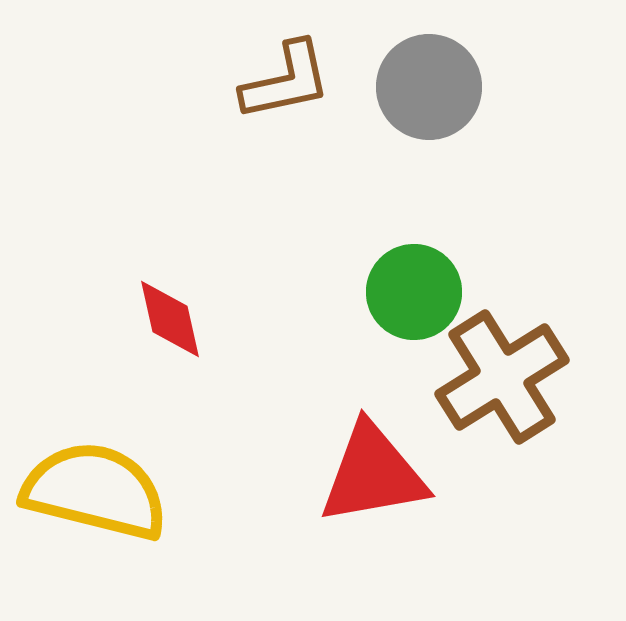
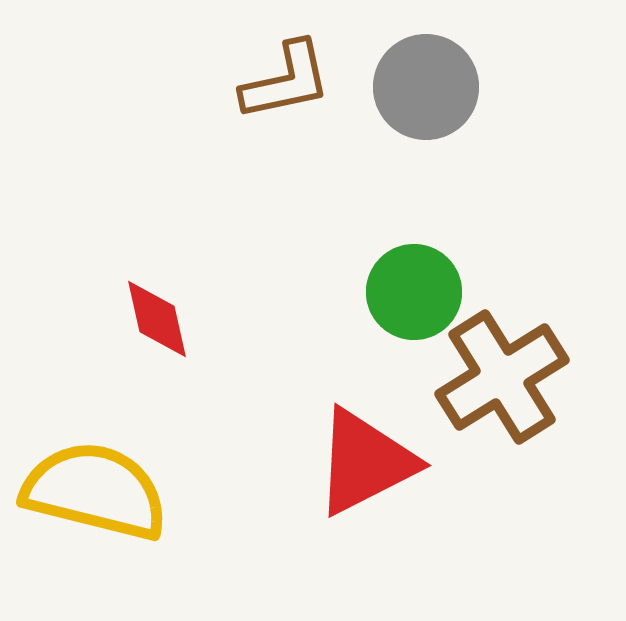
gray circle: moved 3 px left
red diamond: moved 13 px left
red triangle: moved 8 px left, 12 px up; rotated 17 degrees counterclockwise
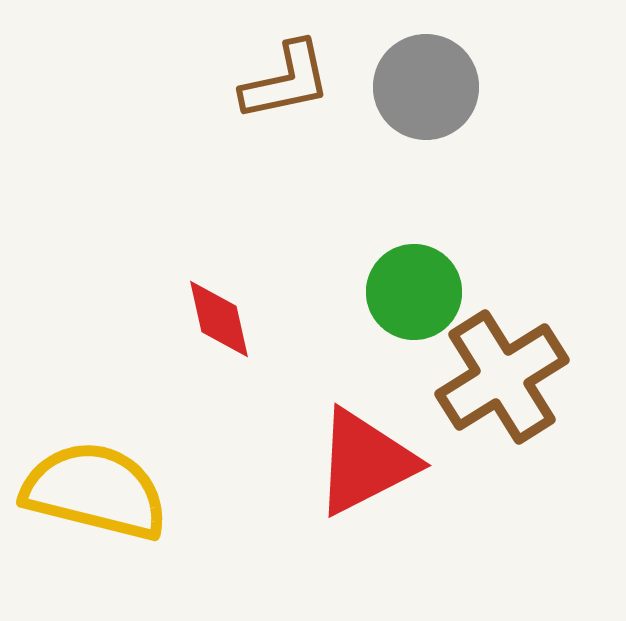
red diamond: moved 62 px right
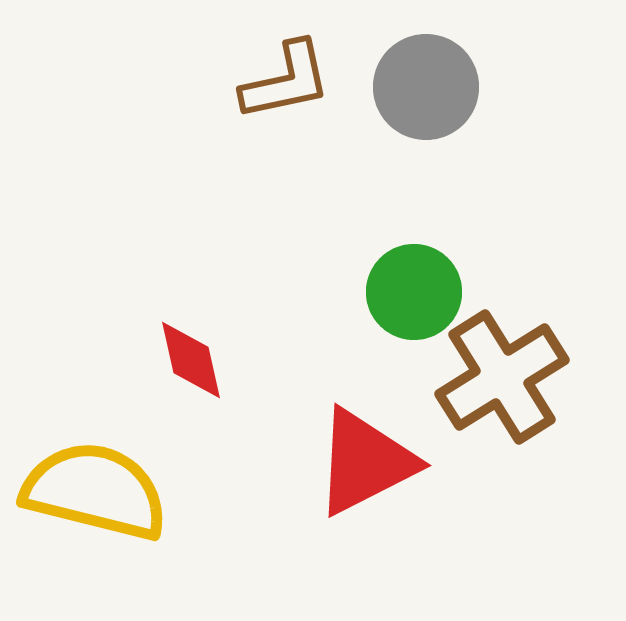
red diamond: moved 28 px left, 41 px down
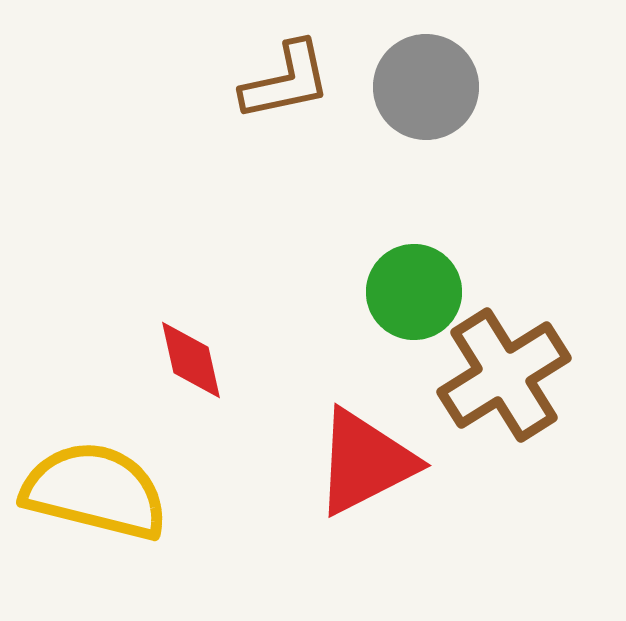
brown cross: moved 2 px right, 2 px up
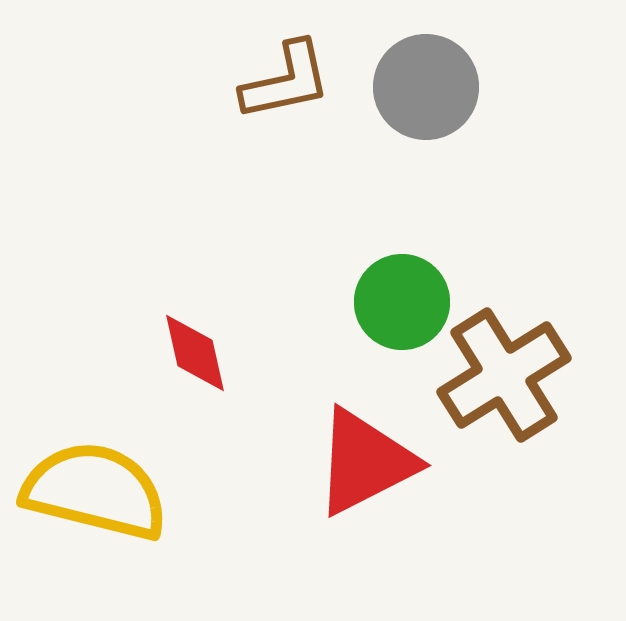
green circle: moved 12 px left, 10 px down
red diamond: moved 4 px right, 7 px up
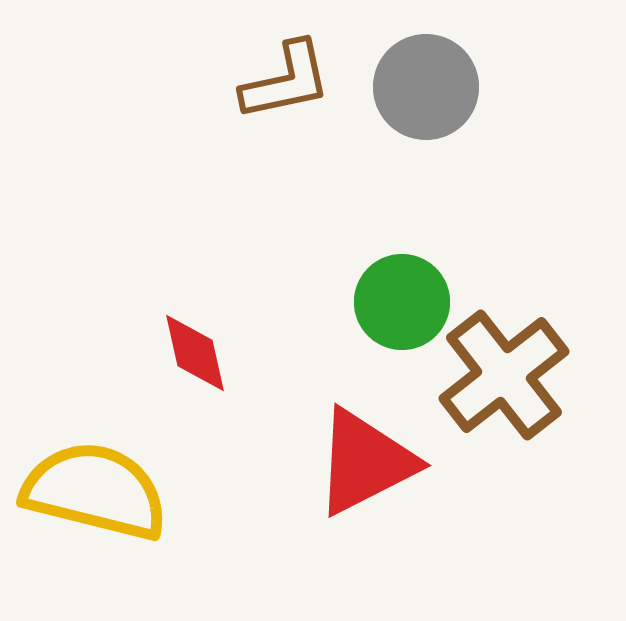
brown cross: rotated 6 degrees counterclockwise
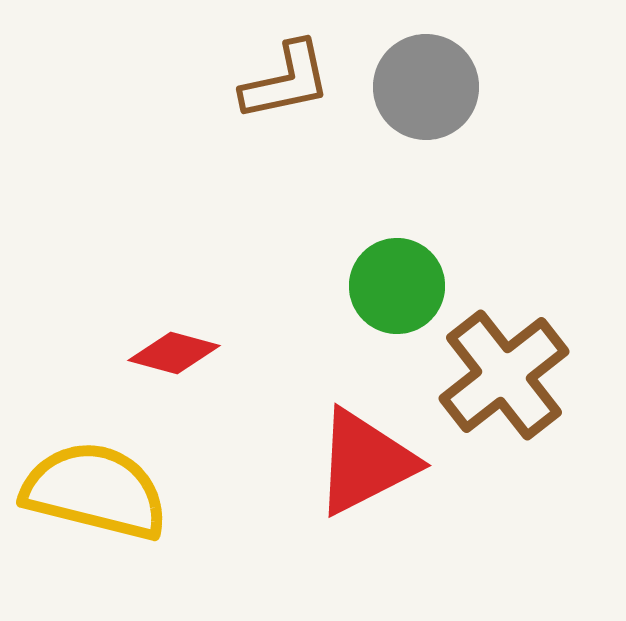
green circle: moved 5 px left, 16 px up
red diamond: moved 21 px left; rotated 62 degrees counterclockwise
